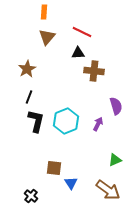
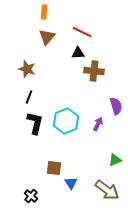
brown star: rotated 24 degrees counterclockwise
black L-shape: moved 1 px left, 2 px down
brown arrow: moved 1 px left
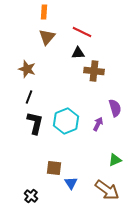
purple semicircle: moved 1 px left, 2 px down
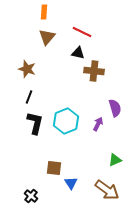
black triangle: rotated 16 degrees clockwise
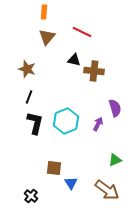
black triangle: moved 4 px left, 7 px down
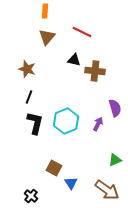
orange rectangle: moved 1 px right, 1 px up
brown cross: moved 1 px right
brown square: rotated 21 degrees clockwise
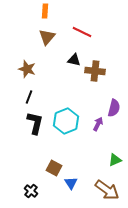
purple semicircle: moved 1 px left; rotated 30 degrees clockwise
black cross: moved 5 px up
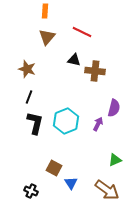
black cross: rotated 16 degrees counterclockwise
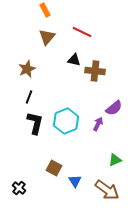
orange rectangle: moved 1 px up; rotated 32 degrees counterclockwise
brown star: rotated 30 degrees clockwise
purple semicircle: rotated 36 degrees clockwise
blue triangle: moved 4 px right, 2 px up
black cross: moved 12 px left, 3 px up; rotated 16 degrees clockwise
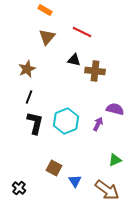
orange rectangle: rotated 32 degrees counterclockwise
purple semicircle: moved 1 px right, 1 px down; rotated 126 degrees counterclockwise
